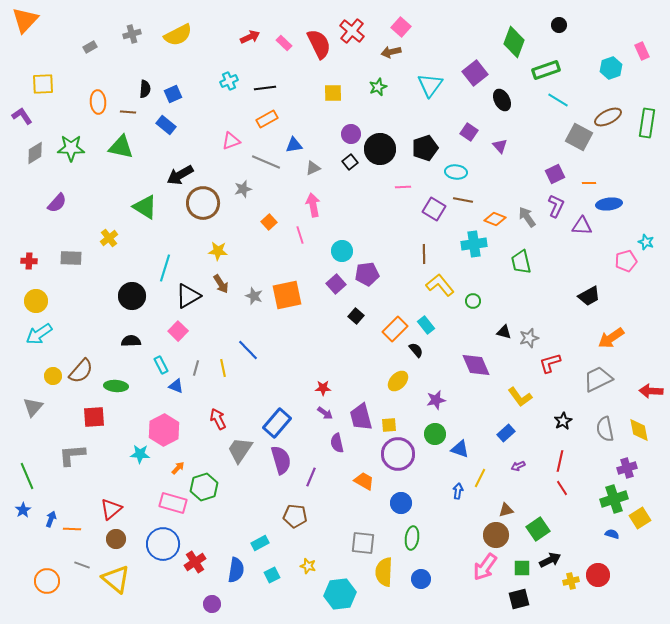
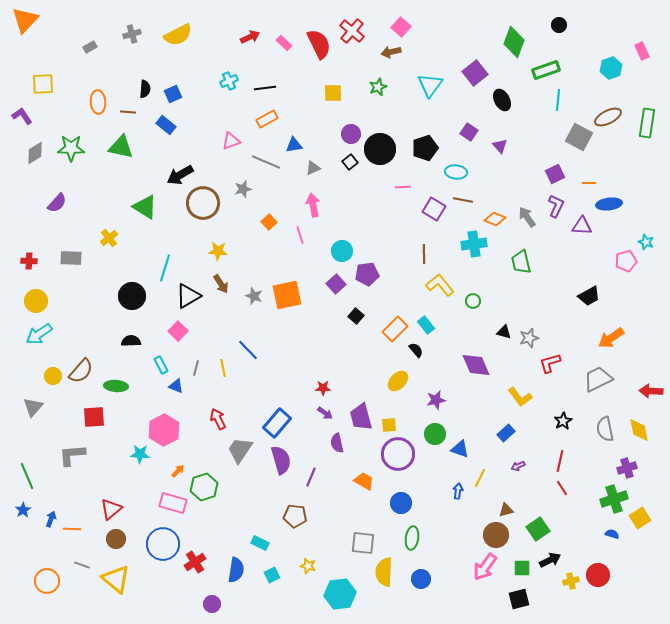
cyan line at (558, 100): rotated 65 degrees clockwise
orange arrow at (178, 468): moved 3 px down
cyan rectangle at (260, 543): rotated 54 degrees clockwise
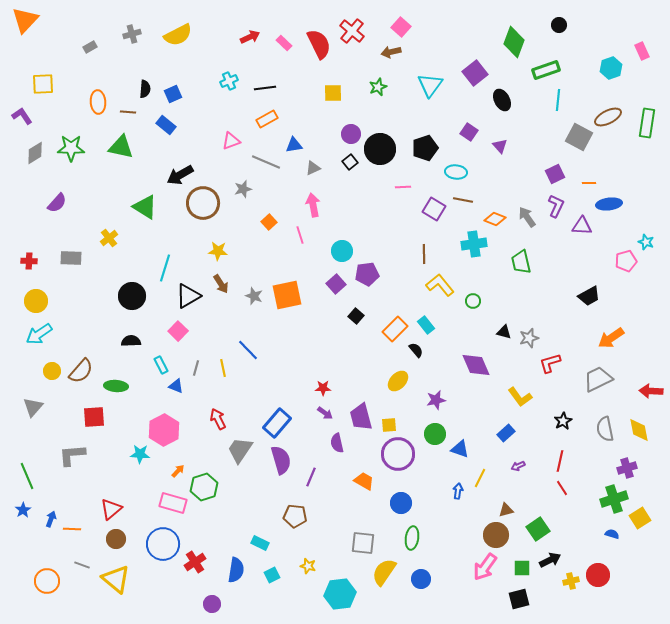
yellow circle at (53, 376): moved 1 px left, 5 px up
yellow semicircle at (384, 572): rotated 32 degrees clockwise
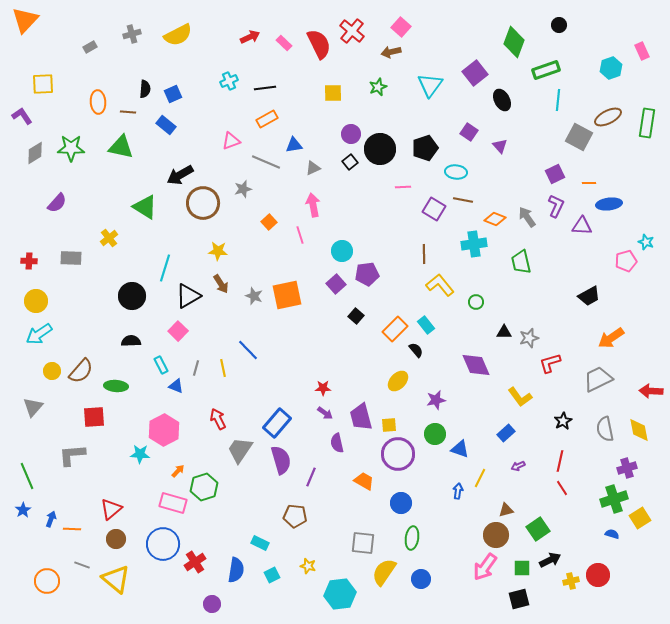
green circle at (473, 301): moved 3 px right, 1 px down
black triangle at (504, 332): rotated 14 degrees counterclockwise
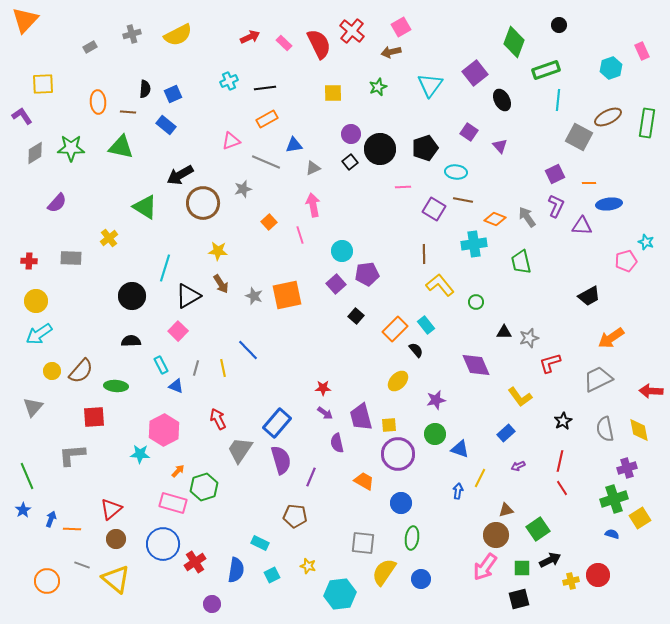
pink square at (401, 27): rotated 18 degrees clockwise
